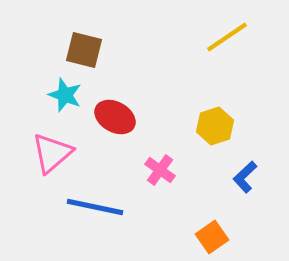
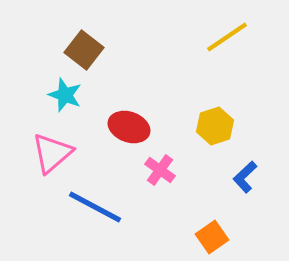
brown square: rotated 24 degrees clockwise
red ellipse: moved 14 px right, 10 px down; rotated 9 degrees counterclockwise
blue line: rotated 16 degrees clockwise
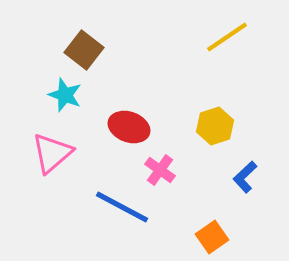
blue line: moved 27 px right
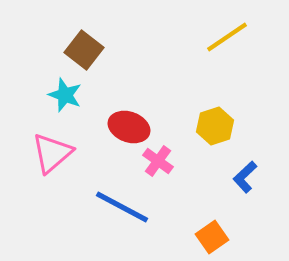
pink cross: moved 2 px left, 9 px up
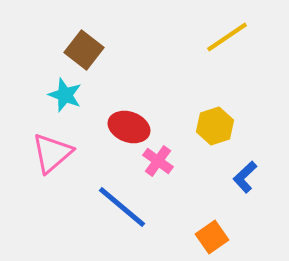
blue line: rotated 12 degrees clockwise
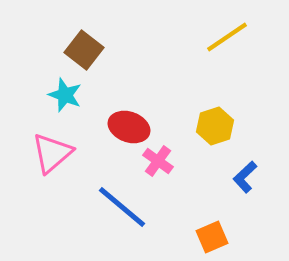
orange square: rotated 12 degrees clockwise
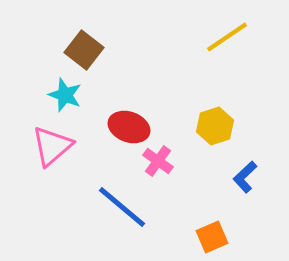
pink triangle: moved 7 px up
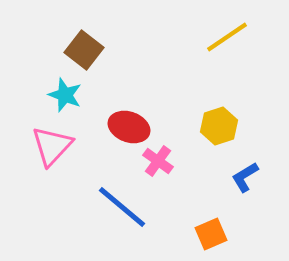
yellow hexagon: moved 4 px right
pink triangle: rotated 6 degrees counterclockwise
blue L-shape: rotated 12 degrees clockwise
orange square: moved 1 px left, 3 px up
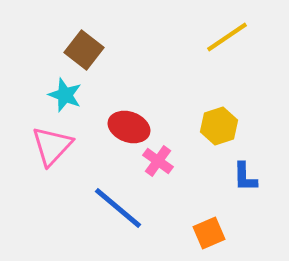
blue L-shape: rotated 60 degrees counterclockwise
blue line: moved 4 px left, 1 px down
orange square: moved 2 px left, 1 px up
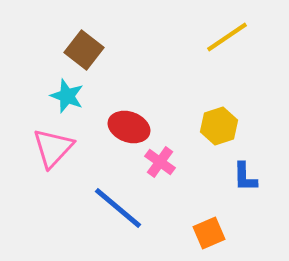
cyan star: moved 2 px right, 1 px down
pink triangle: moved 1 px right, 2 px down
pink cross: moved 2 px right, 1 px down
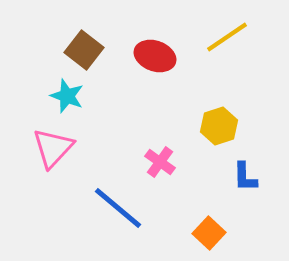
red ellipse: moved 26 px right, 71 px up
orange square: rotated 24 degrees counterclockwise
